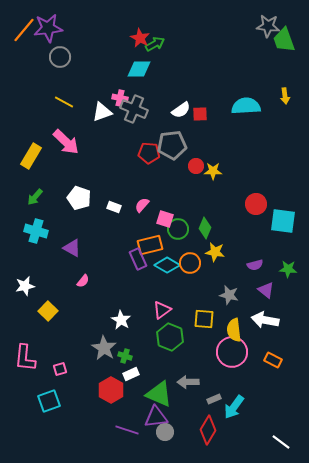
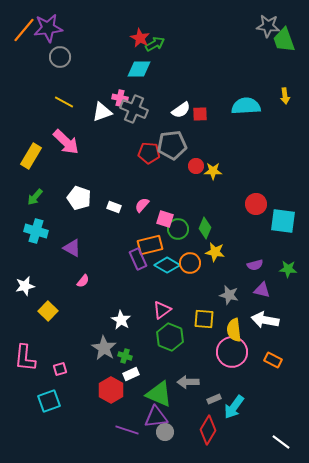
purple triangle at (266, 290): moved 4 px left; rotated 24 degrees counterclockwise
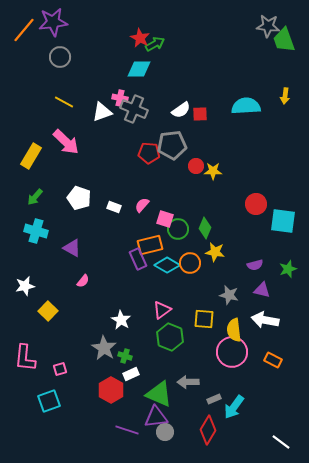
purple star at (48, 28): moved 5 px right, 6 px up
yellow arrow at (285, 96): rotated 14 degrees clockwise
green star at (288, 269): rotated 24 degrees counterclockwise
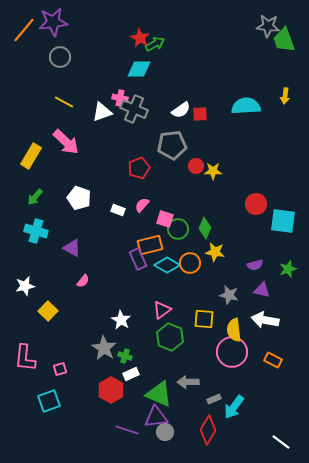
red pentagon at (149, 153): moved 10 px left, 15 px down; rotated 25 degrees counterclockwise
white rectangle at (114, 207): moved 4 px right, 3 px down
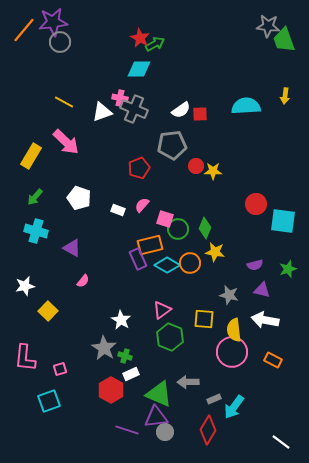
gray circle at (60, 57): moved 15 px up
